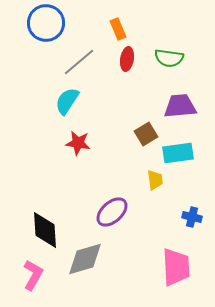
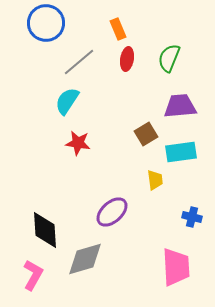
green semicircle: rotated 104 degrees clockwise
cyan rectangle: moved 3 px right, 1 px up
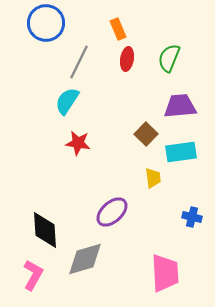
gray line: rotated 24 degrees counterclockwise
brown square: rotated 15 degrees counterclockwise
yellow trapezoid: moved 2 px left, 2 px up
pink trapezoid: moved 11 px left, 6 px down
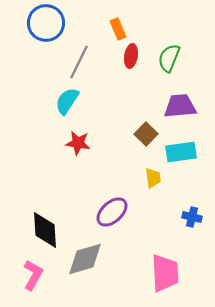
red ellipse: moved 4 px right, 3 px up
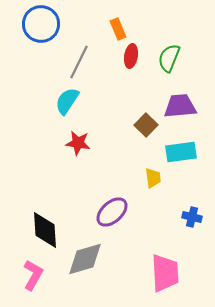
blue circle: moved 5 px left, 1 px down
brown square: moved 9 px up
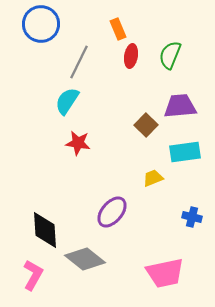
green semicircle: moved 1 px right, 3 px up
cyan rectangle: moved 4 px right
yellow trapezoid: rotated 105 degrees counterclockwise
purple ellipse: rotated 8 degrees counterclockwise
gray diamond: rotated 54 degrees clockwise
pink trapezoid: rotated 81 degrees clockwise
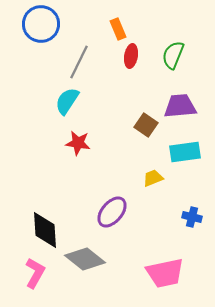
green semicircle: moved 3 px right
brown square: rotated 10 degrees counterclockwise
pink L-shape: moved 2 px right, 2 px up
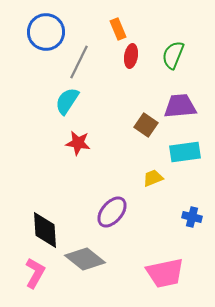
blue circle: moved 5 px right, 8 px down
